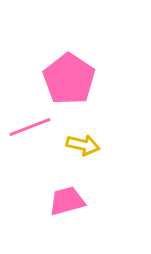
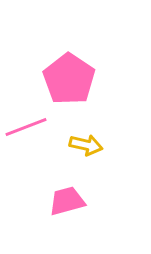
pink line: moved 4 px left
yellow arrow: moved 3 px right
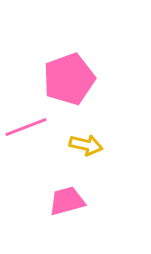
pink pentagon: rotated 18 degrees clockwise
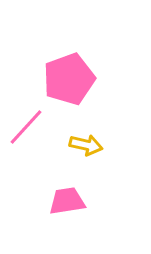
pink line: rotated 27 degrees counterclockwise
pink trapezoid: rotated 6 degrees clockwise
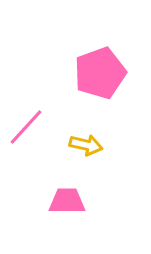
pink pentagon: moved 31 px right, 6 px up
pink trapezoid: rotated 9 degrees clockwise
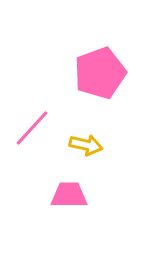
pink line: moved 6 px right, 1 px down
pink trapezoid: moved 2 px right, 6 px up
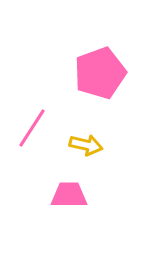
pink line: rotated 9 degrees counterclockwise
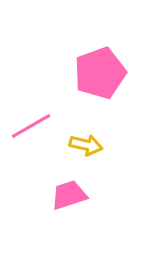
pink line: moved 1 px left, 2 px up; rotated 27 degrees clockwise
pink trapezoid: rotated 18 degrees counterclockwise
